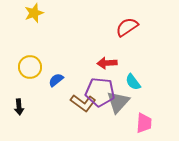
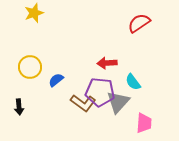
red semicircle: moved 12 px right, 4 px up
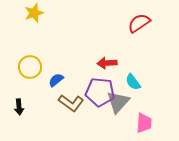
brown L-shape: moved 12 px left
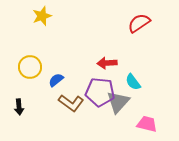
yellow star: moved 8 px right, 3 px down
pink trapezoid: moved 3 px right, 1 px down; rotated 80 degrees counterclockwise
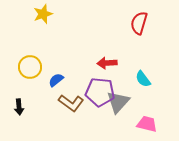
yellow star: moved 1 px right, 2 px up
red semicircle: rotated 40 degrees counterclockwise
cyan semicircle: moved 10 px right, 3 px up
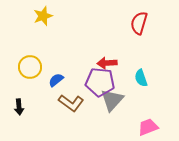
yellow star: moved 2 px down
cyan semicircle: moved 2 px left, 1 px up; rotated 18 degrees clockwise
purple pentagon: moved 10 px up
gray triangle: moved 6 px left, 2 px up
pink trapezoid: moved 1 px right, 3 px down; rotated 35 degrees counterclockwise
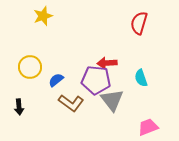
purple pentagon: moved 4 px left, 2 px up
gray triangle: rotated 20 degrees counterclockwise
